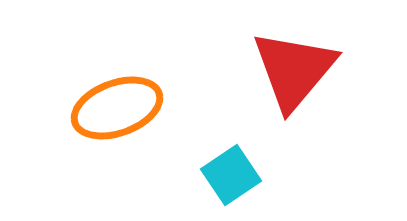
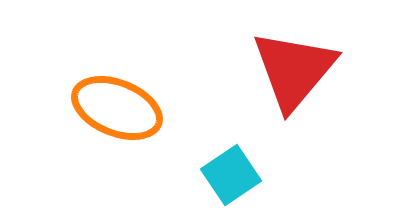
orange ellipse: rotated 42 degrees clockwise
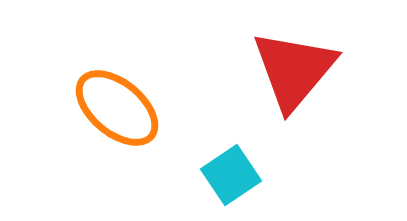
orange ellipse: rotated 18 degrees clockwise
